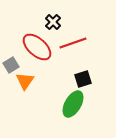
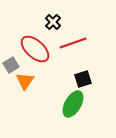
red ellipse: moved 2 px left, 2 px down
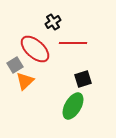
black cross: rotated 14 degrees clockwise
red line: rotated 20 degrees clockwise
gray square: moved 4 px right
orange triangle: rotated 12 degrees clockwise
green ellipse: moved 2 px down
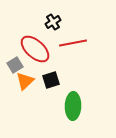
red line: rotated 12 degrees counterclockwise
black square: moved 32 px left, 1 px down
green ellipse: rotated 28 degrees counterclockwise
